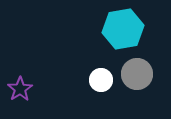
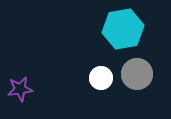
white circle: moved 2 px up
purple star: rotated 25 degrees clockwise
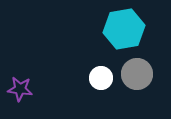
cyan hexagon: moved 1 px right
purple star: rotated 15 degrees clockwise
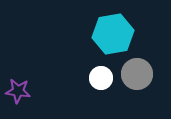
cyan hexagon: moved 11 px left, 5 px down
purple star: moved 2 px left, 2 px down
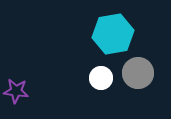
gray circle: moved 1 px right, 1 px up
purple star: moved 2 px left
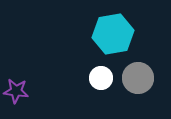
gray circle: moved 5 px down
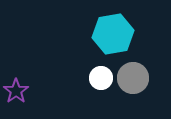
gray circle: moved 5 px left
purple star: rotated 30 degrees clockwise
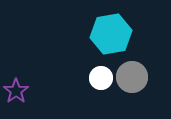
cyan hexagon: moved 2 px left
gray circle: moved 1 px left, 1 px up
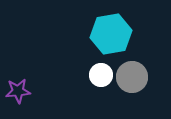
white circle: moved 3 px up
purple star: moved 2 px right; rotated 30 degrees clockwise
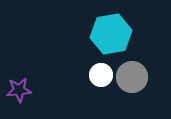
purple star: moved 1 px right, 1 px up
